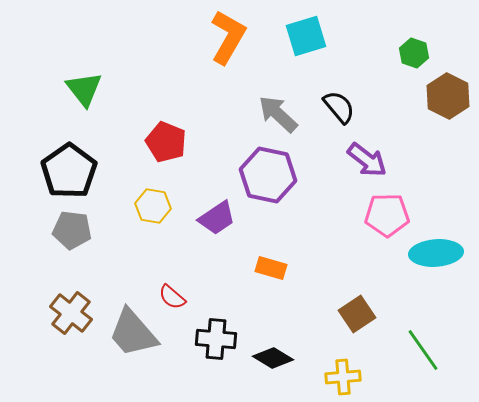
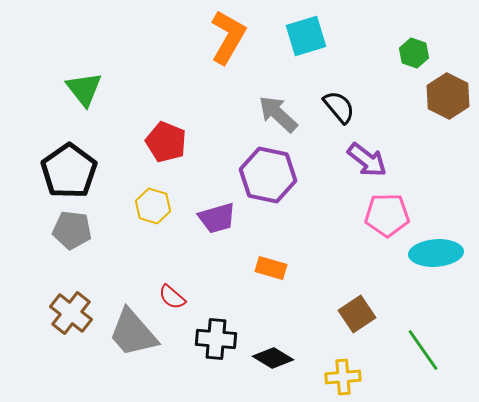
yellow hexagon: rotated 8 degrees clockwise
purple trapezoid: rotated 18 degrees clockwise
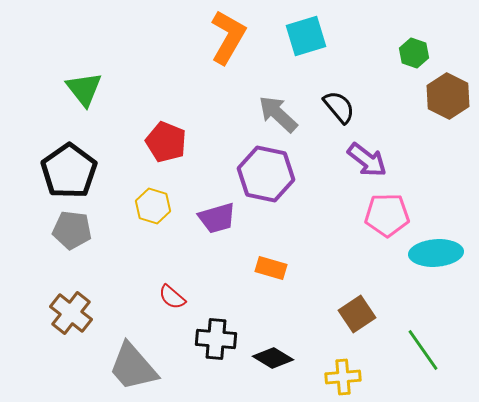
purple hexagon: moved 2 px left, 1 px up
gray trapezoid: moved 34 px down
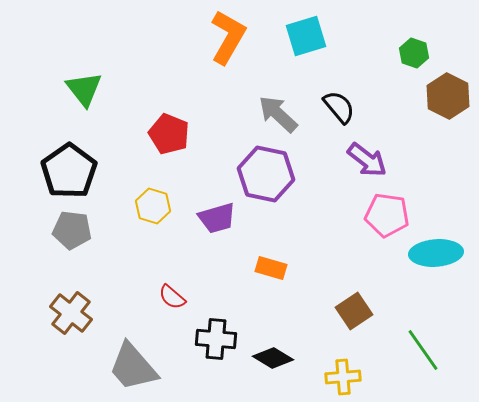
red pentagon: moved 3 px right, 8 px up
pink pentagon: rotated 9 degrees clockwise
brown square: moved 3 px left, 3 px up
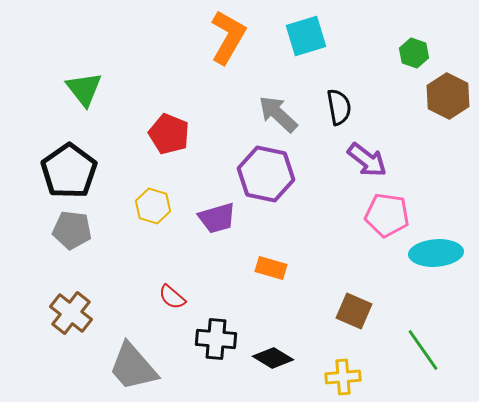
black semicircle: rotated 30 degrees clockwise
brown square: rotated 33 degrees counterclockwise
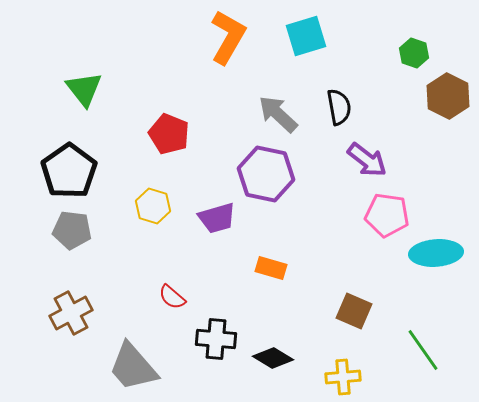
brown cross: rotated 24 degrees clockwise
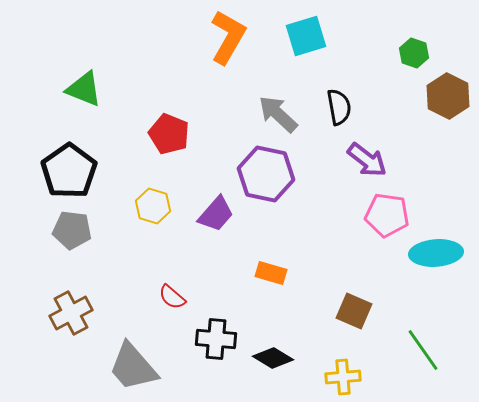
green triangle: rotated 30 degrees counterclockwise
purple trapezoid: moved 1 px left, 4 px up; rotated 33 degrees counterclockwise
orange rectangle: moved 5 px down
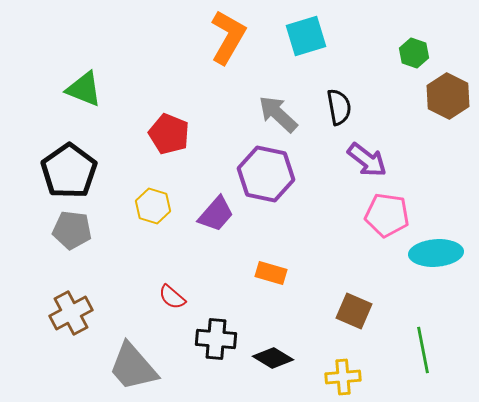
green line: rotated 24 degrees clockwise
